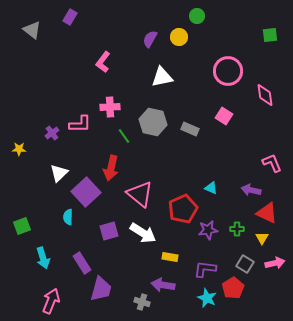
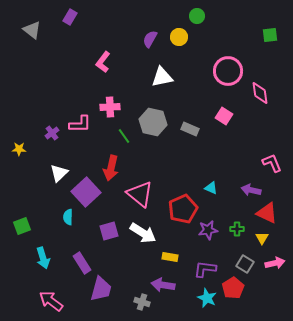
pink diamond at (265, 95): moved 5 px left, 2 px up
pink arrow at (51, 301): rotated 75 degrees counterclockwise
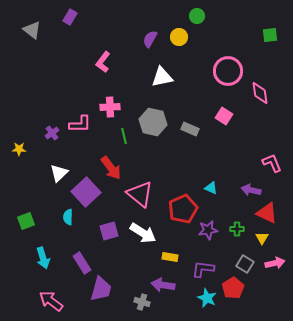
green line at (124, 136): rotated 21 degrees clockwise
red arrow at (111, 168): rotated 50 degrees counterclockwise
green square at (22, 226): moved 4 px right, 5 px up
purple L-shape at (205, 269): moved 2 px left
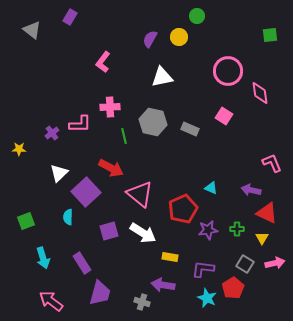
red arrow at (111, 168): rotated 25 degrees counterclockwise
purple trapezoid at (101, 289): moved 1 px left, 4 px down
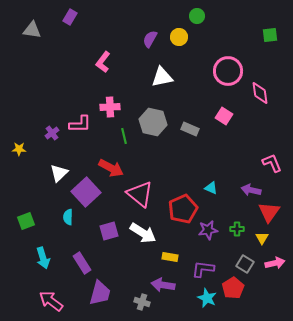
gray triangle at (32, 30): rotated 30 degrees counterclockwise
red triangle at (267, 213): moved 2 px right, 1 px up; rotated 40 degrees clockwise
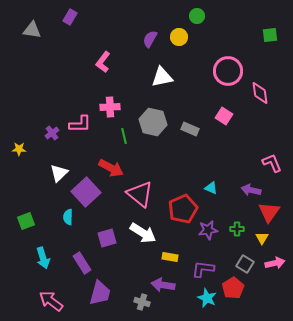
purple square at (109, 231): moved 2 px left, 7 px down
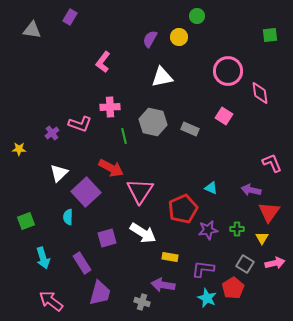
pink L-shape at (80, 124): rotated 20 degrees clockwise
pink triangle at (140, 194): moved 3 px up; rotated 24 degrees clockwise
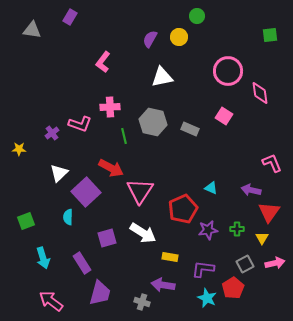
gray square at (245, 264): rotated 30 degrees clockwise
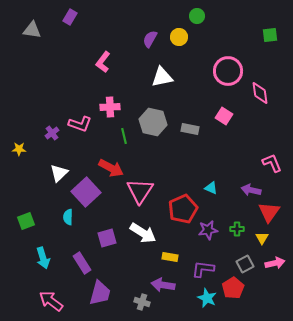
gray rectangle at (190, 129): rotated 12 degrees counterclockwise
